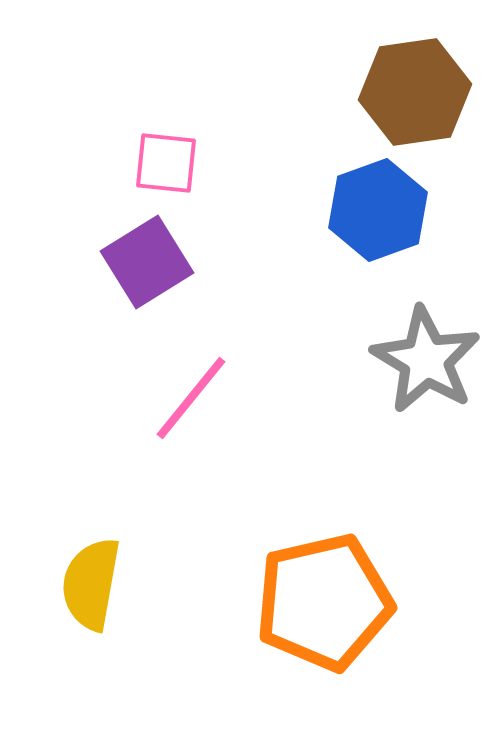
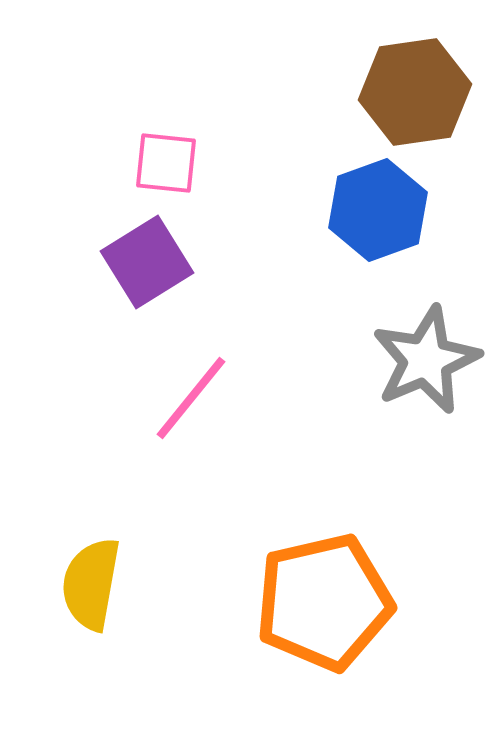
gray star: rotated 18 degrees clockwise
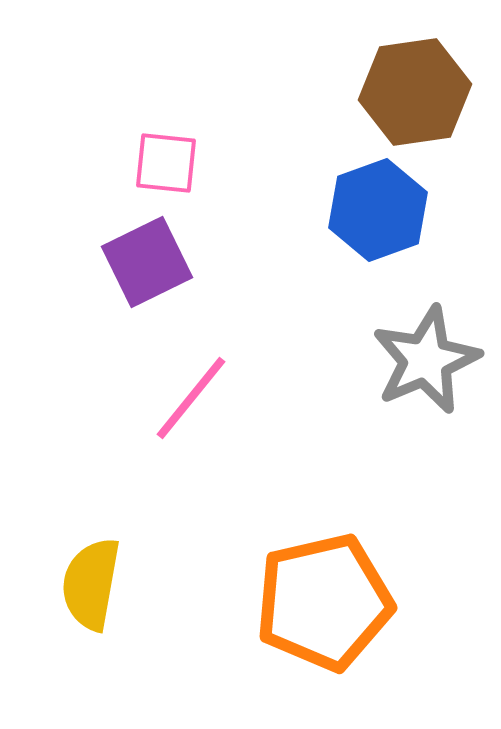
purple square: rotated 6 degrees clockwise
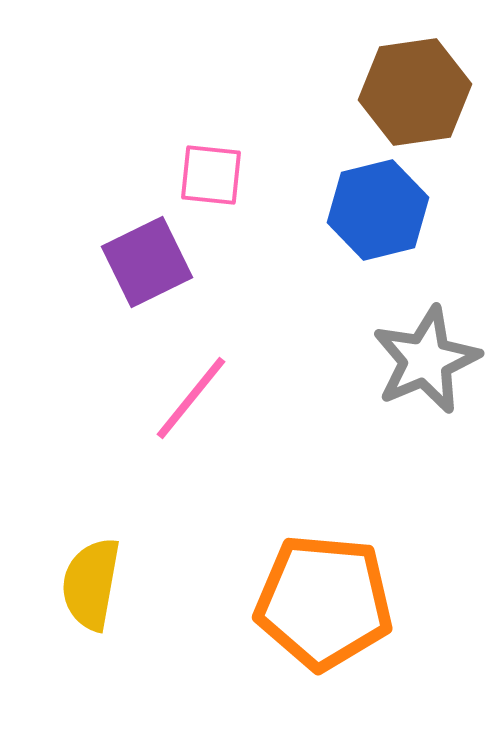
pink square: moved 45 px right, 12 px down
blue hexagon: rotated 6 degrees clockwise
orange pentagon: rotated 18 degrees clockwise
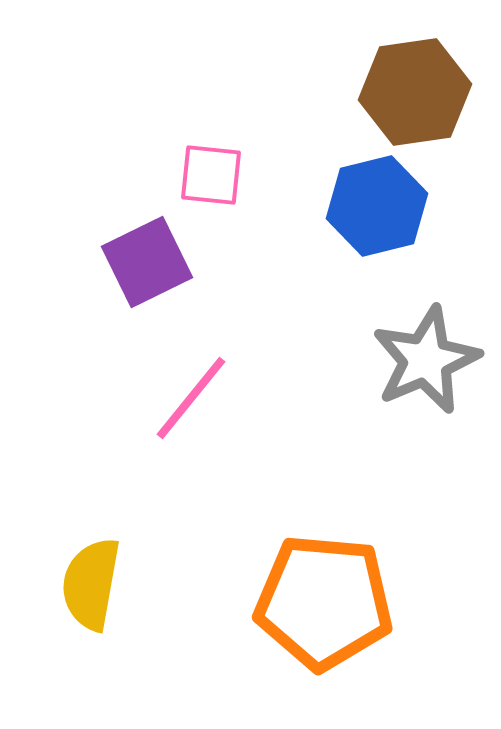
blue hexagon: moved 1 px left, 4 px up
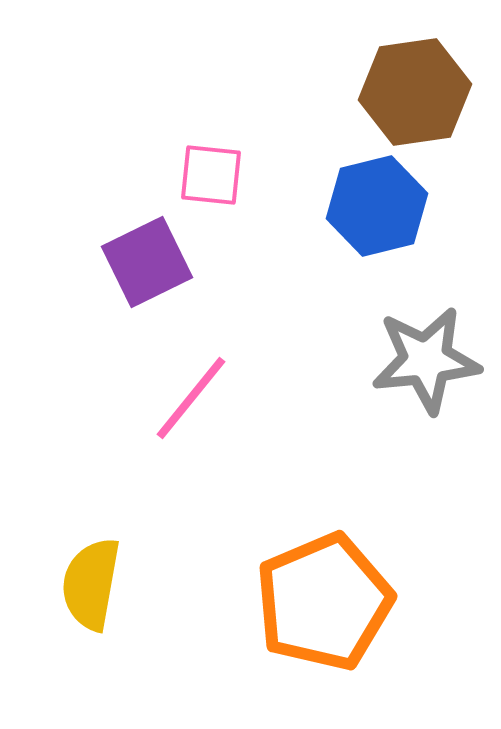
gray star: rotated 17 degrees clockwise
orange pentagon: rotated 28 degrees counterclockwise
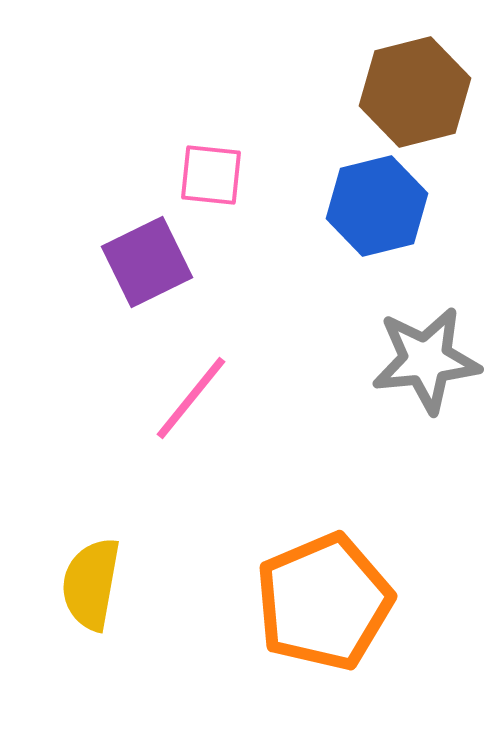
brown hexagon: rotated 6 degrees counterclockwise
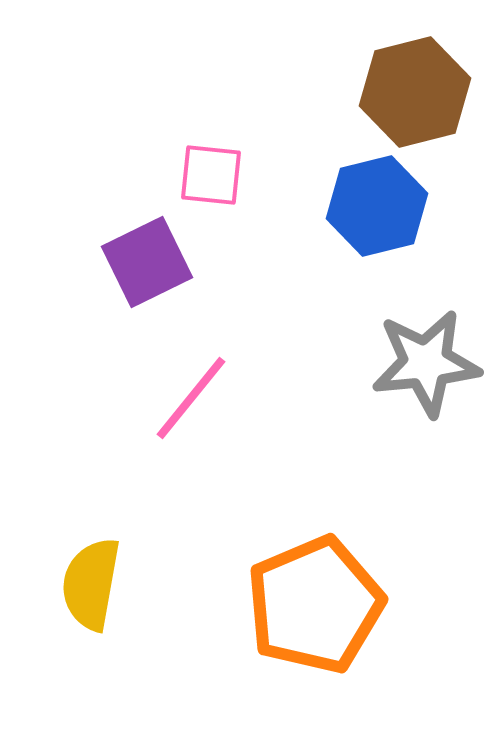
gray star: moved 3 px down
orange pentagon: moved 9 px left, 3 px down
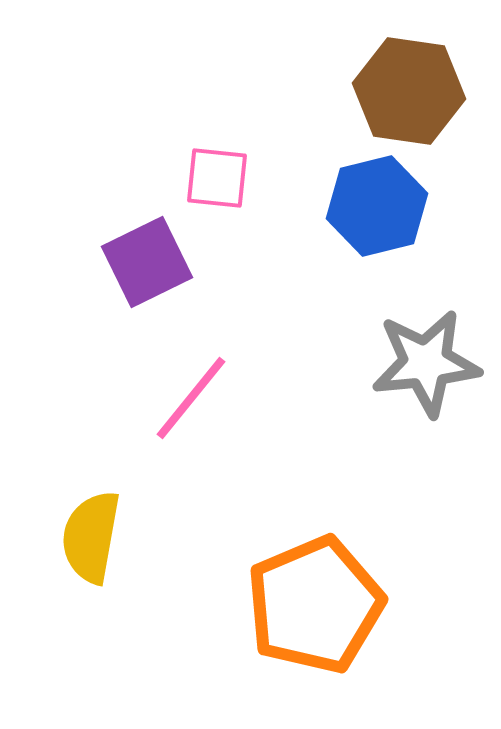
brown hexagon: moved 6 px left, 1 px up; rotated 22 degrees clockwise
pink square: moved 6 px right, 3 px down
yellow semicircle: moved 47 px up
